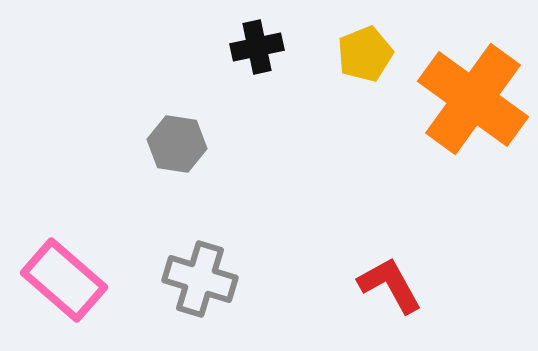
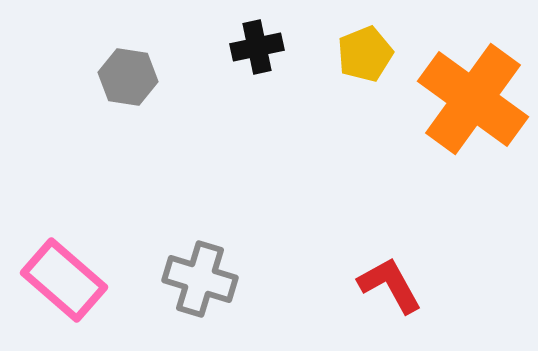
gray hexagon: moved 49 px left, 67 px up
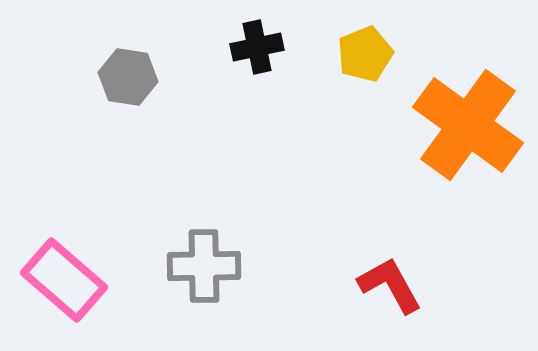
orange cross: moved 5 px left, 26 px down
gray cross: moved 4 px right, 13 px up; rotated 18 degrees counterclockwise
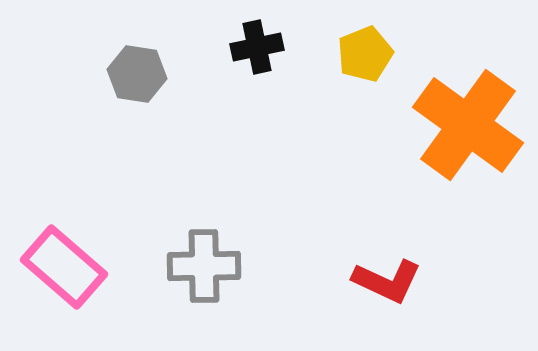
gray hexagon: moved 9 px right, 3 px up
pink rectangle: moved 13 px up
red L-shape: moved 3 px left, 4 px up; rotated 144 degrees clockwise
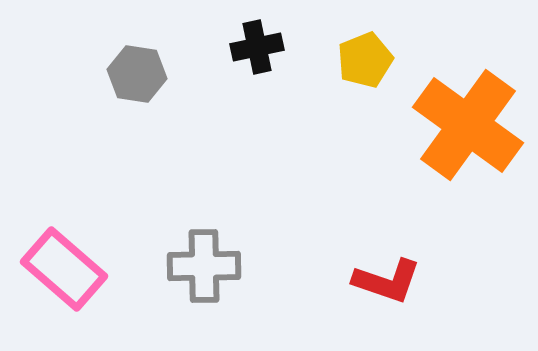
yellow pentagon: moved 6 px down
pink rectangle: moved 2 px down
red L-shape: rotated 6 degrees counterclockwise
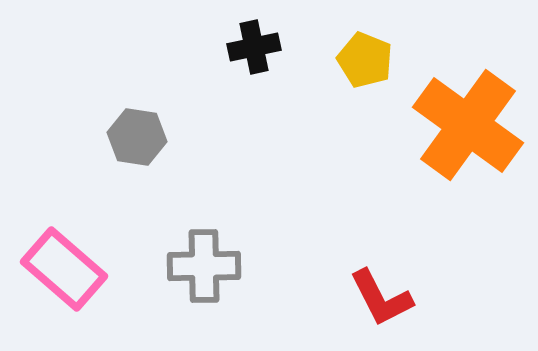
black cross: moved 3 px left
yellow pentagon: rotated 28 degrees counterclockwise
gray hexagon: moved 63 px down
red L-shape: moved 6 px left, 17 px down; rotated 44 degrees clockwise
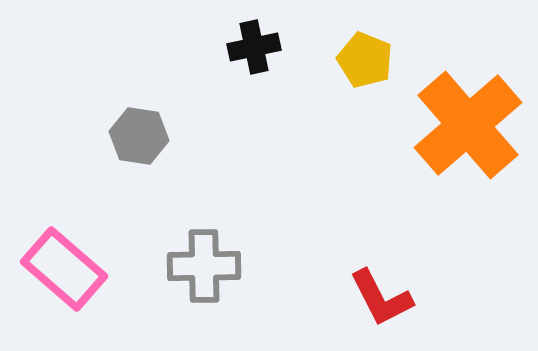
orange cross: rotated 13 degrees clockwise
gray hexagon: moved 2 px right, 1 px up
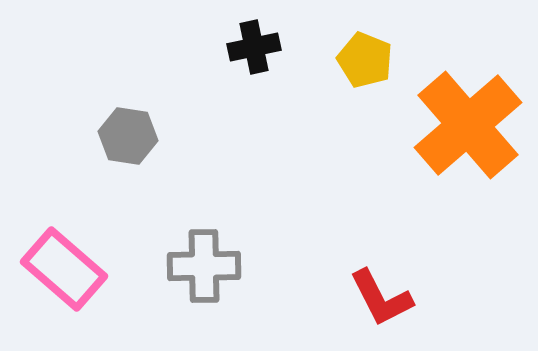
gray hexagon: moved 11 px left
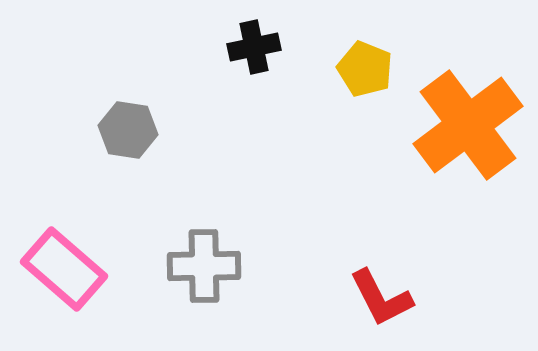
yellow pentagon: moved 9 px down
orange cross: rotated 4 degrees clockwise
gray hexagon: moved 6 px up
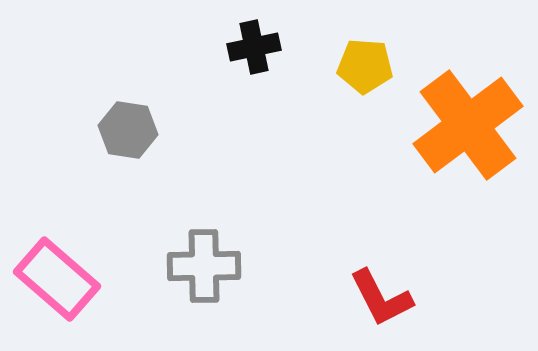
yellow pentagon: moved 3 px up; rotated 18 degrees counterclockwise
pink rectangle: moved 7 px left, 10 px down
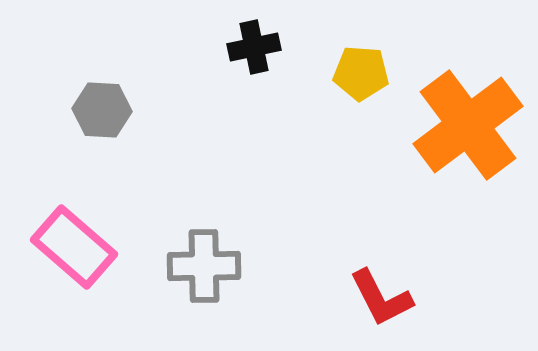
yellow pentagon: moved 4 px left, 7 px down
gray hexagon: moved 26 px left, 20 px up; rotated 6 degrees counterclockwise
pink rectangle: moved 17 px right, 32 px up
